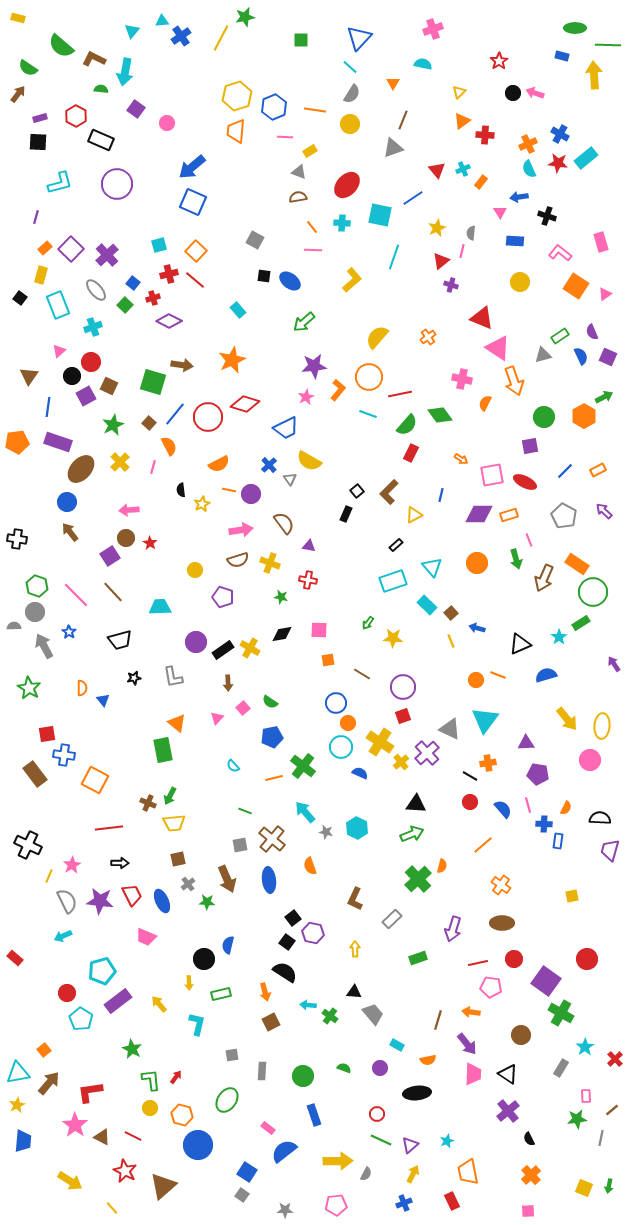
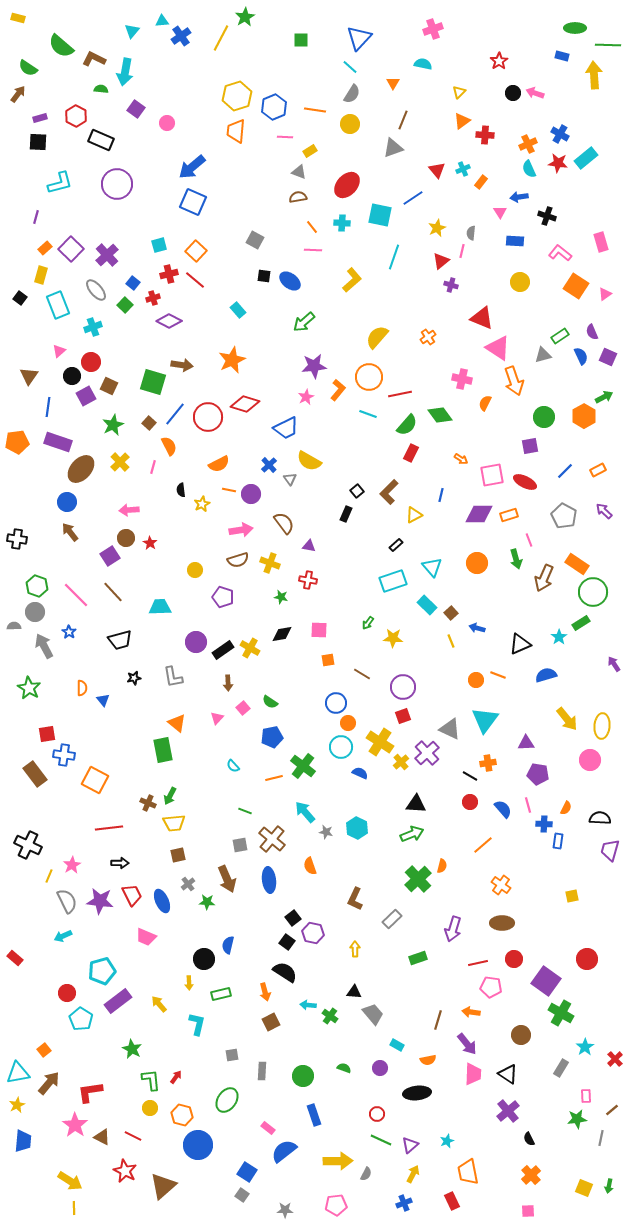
green star at (245, 17): rotated 18 degrees counterclockwise
brown square at (178, 859): moved 4 px up
yellow line at (112, 1208): moved 38 px left; rotated 40 degrees clockwise
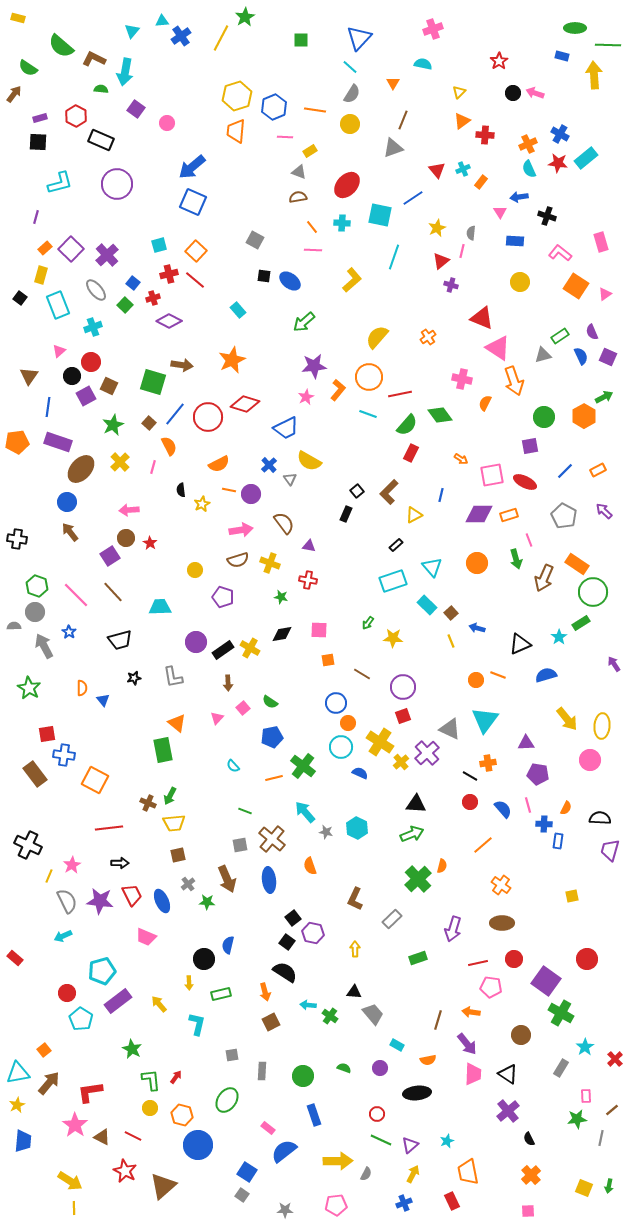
brown arrow at (18, 94): moved 4 px left
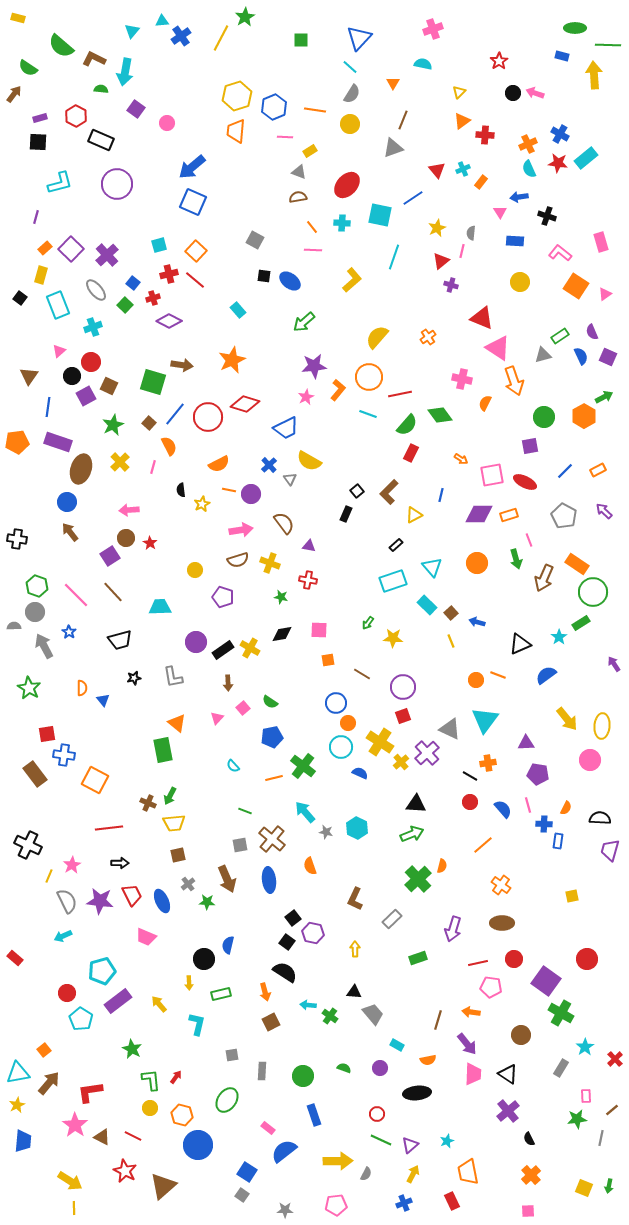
brown ellipse at (81, 469): rotated 24 degrees counterclockwise
blue arrow at (477, 628): moved 6 px up
blue semicircle at (546, 675): rotated 20 degrees counterclockwise
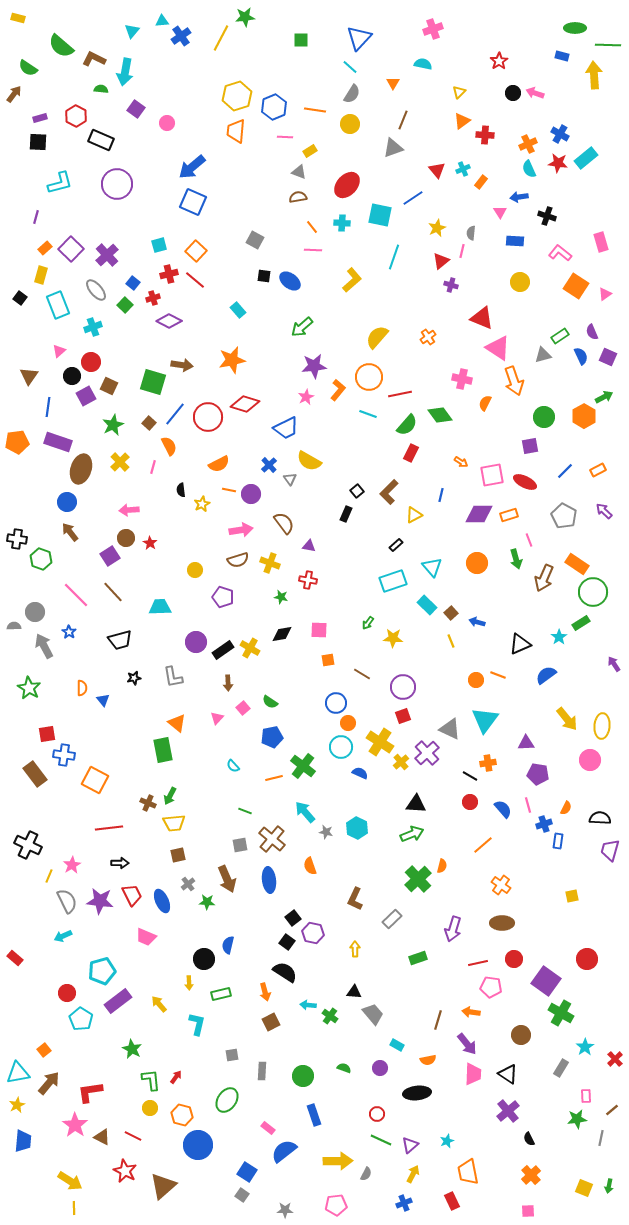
green star at (245, 17): rotated 24 degrees clockwise
green arrow at (304, 322): moved 2 px left, 5 px down
orange star at (232, 360): rotated 12 degrees clockwise
orange arrow at (461, 459): moved 3 px down
green hexagon at (37, 586): moved 4 px right, 27 px up
blue cross at (544, 824): rotated 21 degrees counterclockwise
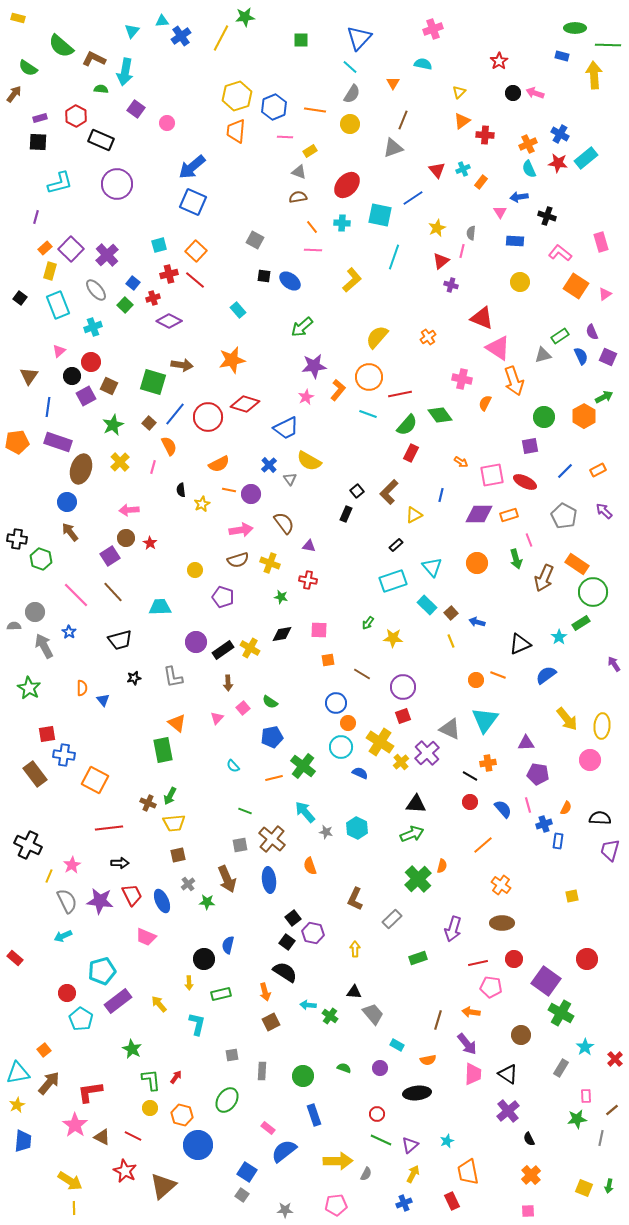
yellow rectangle at (41, 275): moved 9 px right, 4 px up
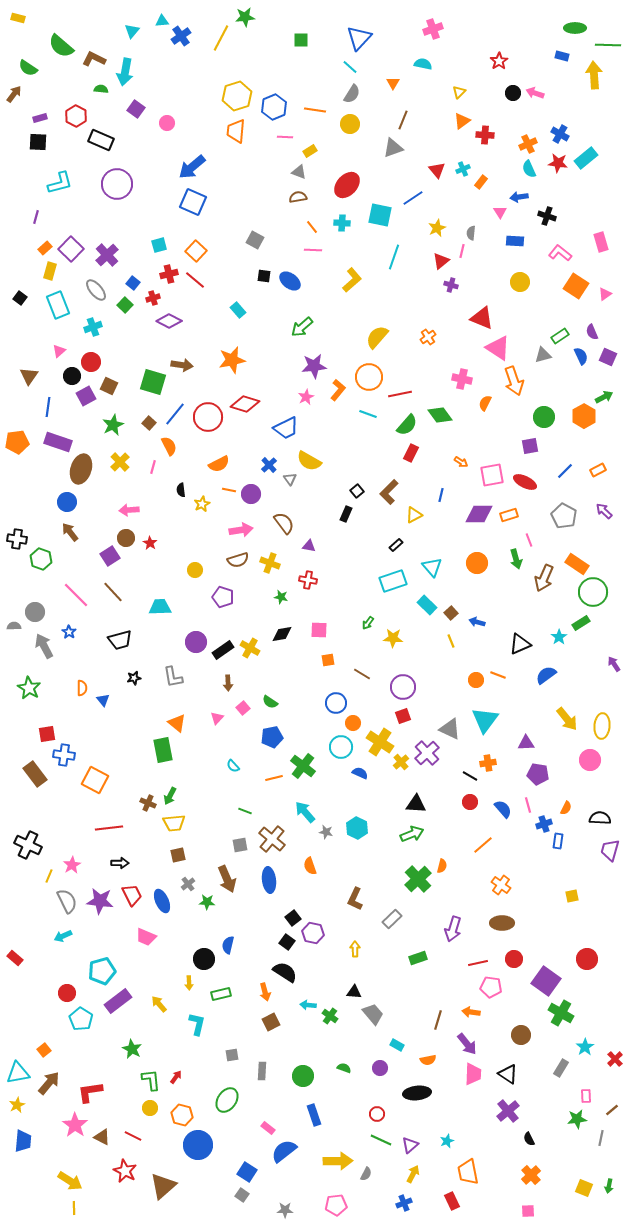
orange circle at (348, 723): moved 5 px right
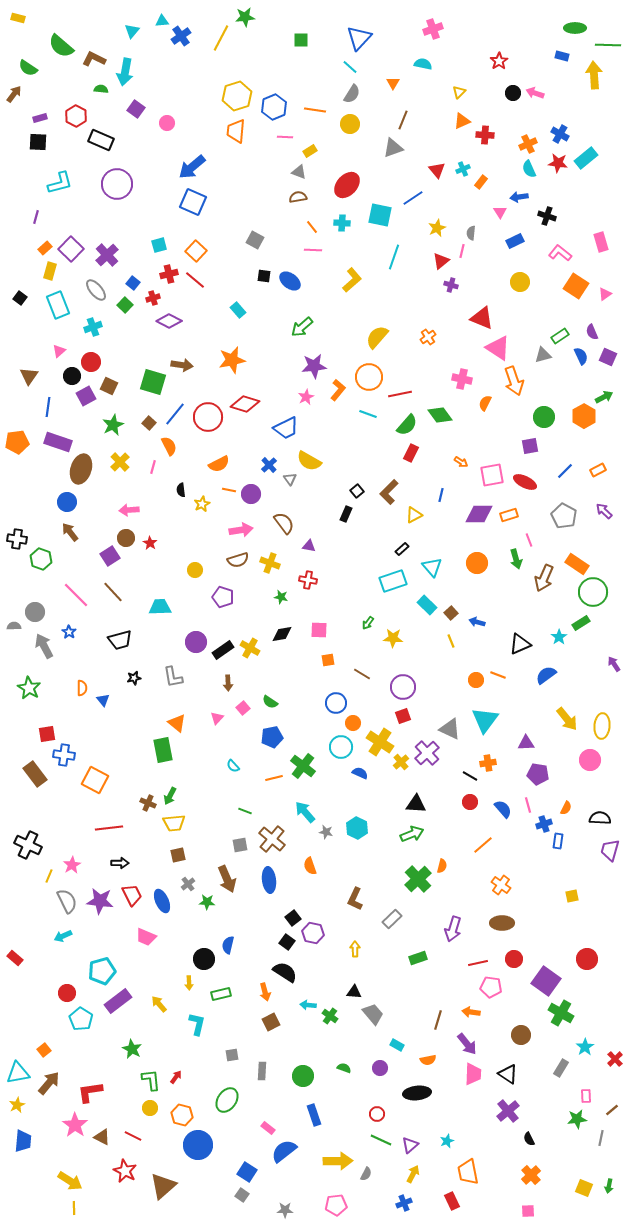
orange triangle at (462, 121): rotated 12 degrees clockwise
blue rectangle at (515, 241): rotated 30 degrees counterclockwise
black rectangle at (396, 545): moved 6 px right, 4 px down
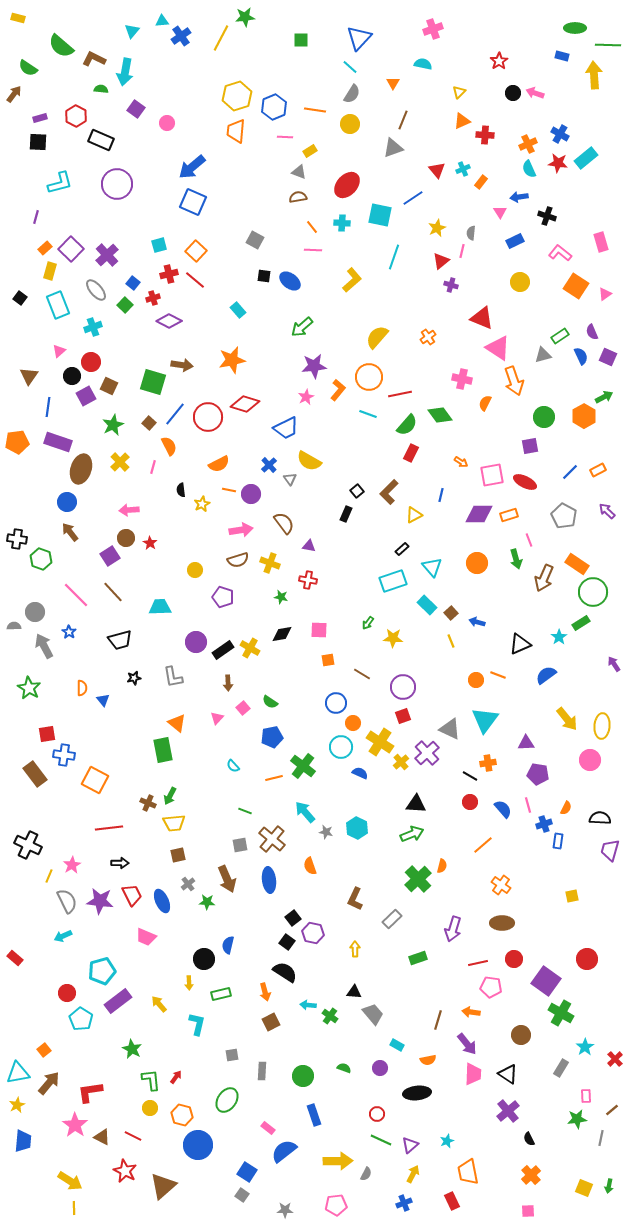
blue line at (565, 471): moved 5 px right, 1 px down
purple arrow at (604, 511): moved 3 px right
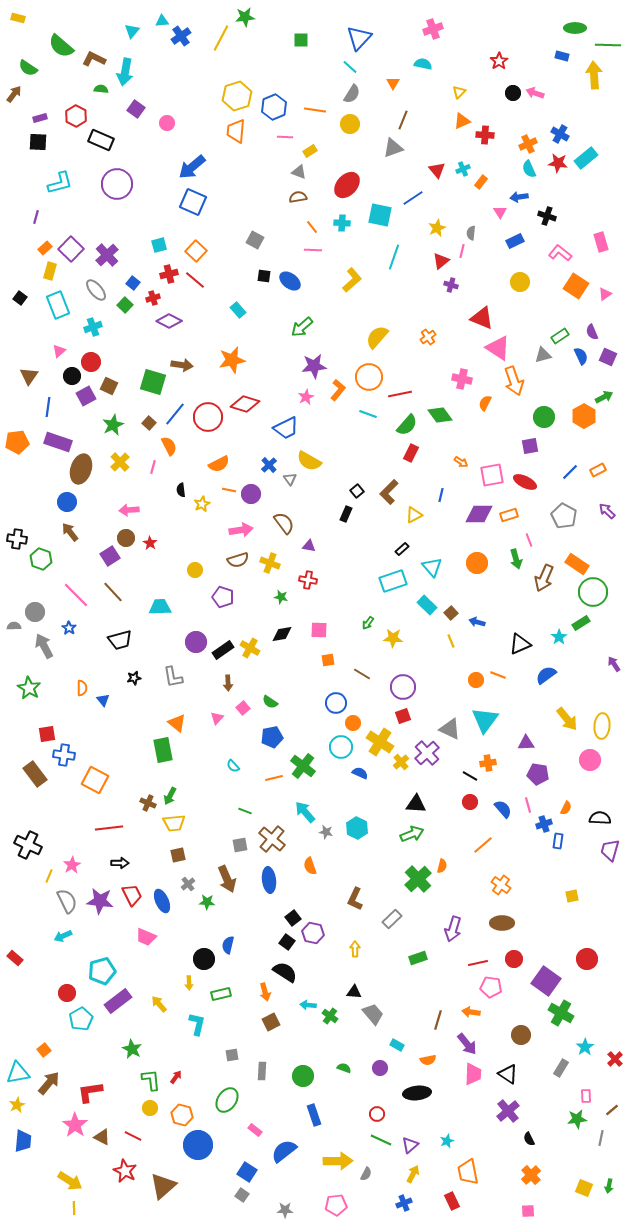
blue star at (69, 632): moved 4 px up
cyan pentagon at (81, 1019): rotated 10 degrees clockwise
pink rectangle at (268, 1128): moved 13 px left, 2 px down
